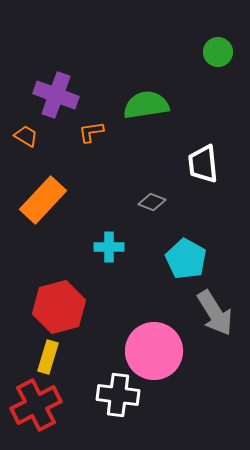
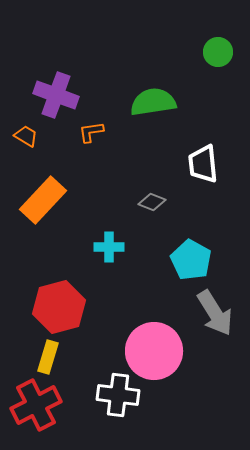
green semicircle: moved 7 px right, 3 px up
cyan pentagon: moved 5 px right, 1 px down
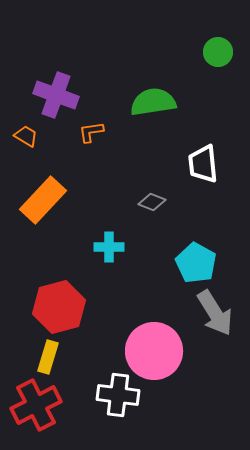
cyan pentagon: moved 5 px right, 3 px down
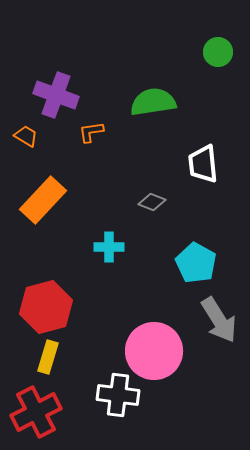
red hexagon: moved 13 px left
gray arrow: moved 4 px right, 7 px down
red cross: moved 7 px down
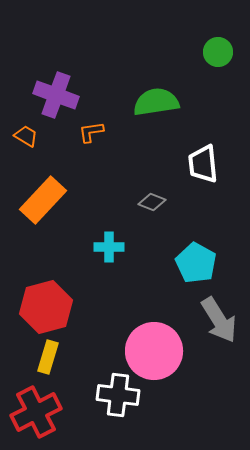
green semicircle: moved 3 px right
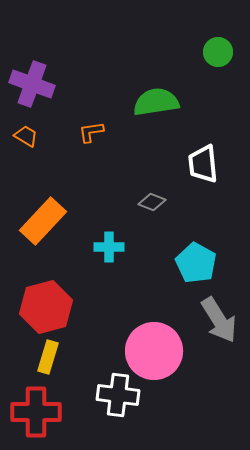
purple cross: moved 24 px left, 11 px up
orange rectangle: moved 21 px down
red cross: rotated 27 degrees clockwise
